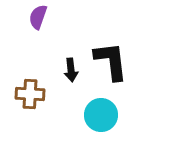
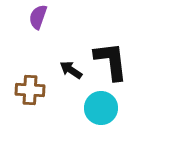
black arrow: rotated 130 degrees clockwise
brown cross: moved 4 px up
cyan circle: moved 7 px up
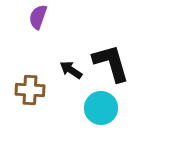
black L-shape: moved 2 px down; rotated 9 degrees counterclockwise
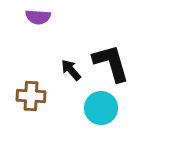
purple semicircle: rotated 105 degrees counterclockwise
black arrow: rotated 15 degrees clockwise
brown cross: moved 1 px right, 6 px down
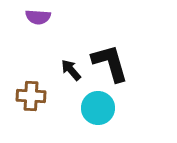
black L-shape: moved 1 px left
cyan circle: moved 3 px left
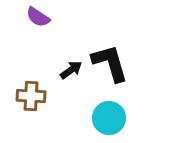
purple semicircle: rotated 30 degrees clockwise
black arrow: rotated 95 degrees clockwise
cyan circle: moved 11 px right, 10 px down
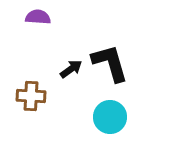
purple semicircle: rotated 150 degrees clockwise
black arrow: moved 1 px up
cyan circle: moved 1 px right, 1 px up
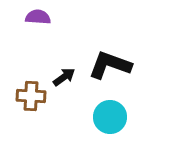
black L-shape: moved 2 px down; rotated 54 degrees counterclockwise
black arrow: moved 7 px left, 8 px down
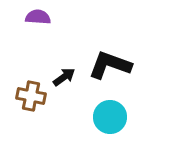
brown cross: rotated 8 degrees clockwise
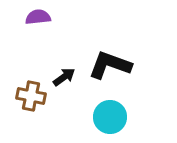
purple semicircle: rotated 10 degrees counterclockwise
